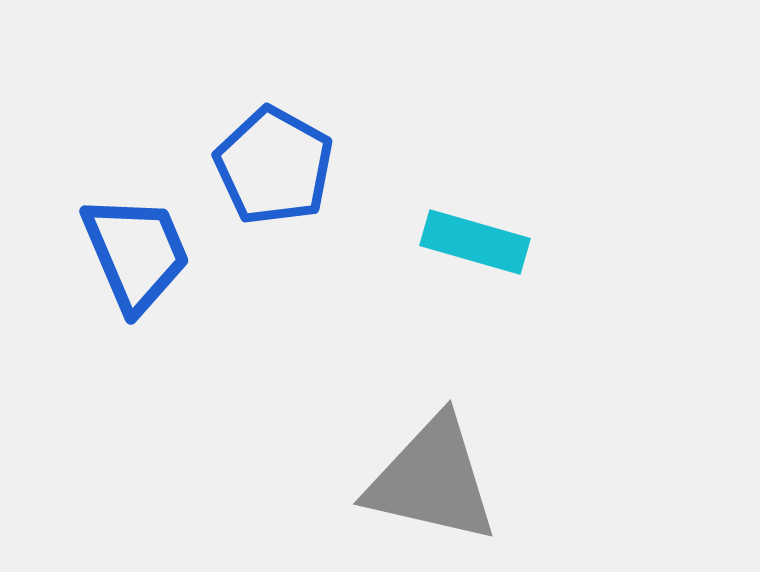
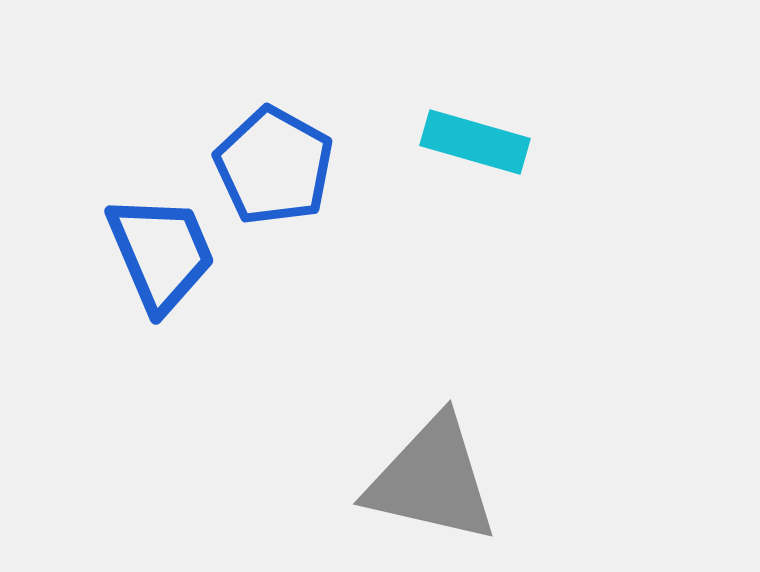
cyan rectangle: moved 100 px up
blue trapezoid: moved 25 px right
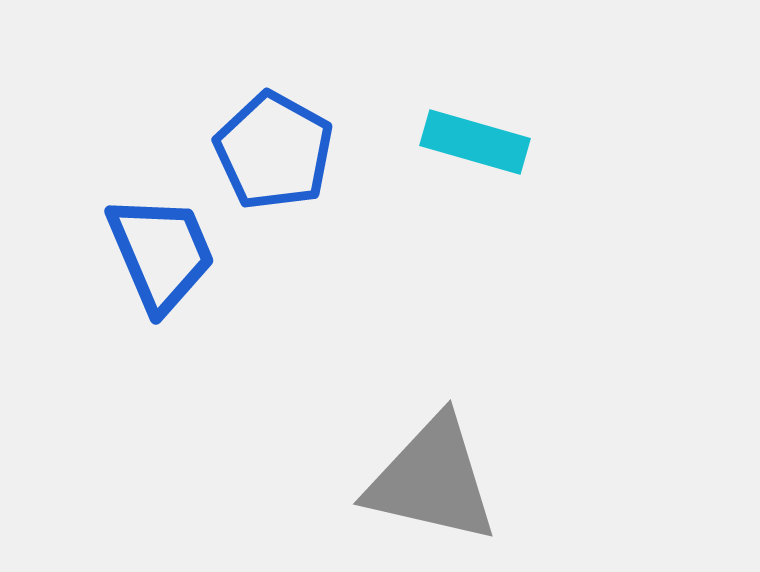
blue pentagon: moved 15 px up
